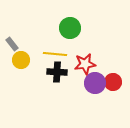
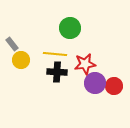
red circle: moved 1 px right, 4 px down
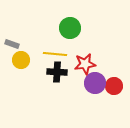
gray rectangle: rotated 32 degrees counterclockwise
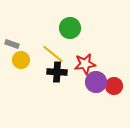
yellow line: moved 2 px left; rotated 35 degrees clockwise
purple circle: moved 1 px right, 1 px up
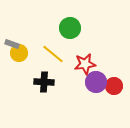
yellow circle: moved 2 px left, 7 px up
black cross: moved 13 px left, 10 px down
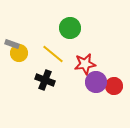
black cross: moved 1 px right, 2 px up; rotated 18 degrees clockwise
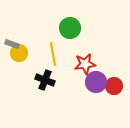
yellow line: rotated 40 degrees clockwise
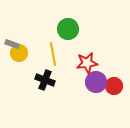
green circle: moved 2 px left, 1 px down
red star: moved 2 px right, 1 px up
